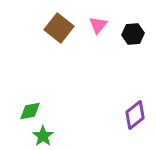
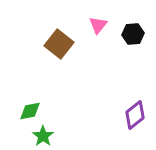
brown square: moved 16 px down
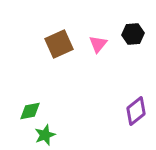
pink triangle: moved 19 px down
brown square: rotated 28 degrees clockwise
purple diamond: moved 1 px right, 4 px up
green star: moved 2 px right, 1 px up; rotated 15 degrees clockwise
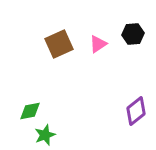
pink triangle: rotated 18 degrees clockwise
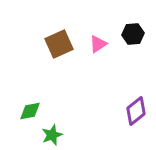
green star: moved 7 px right
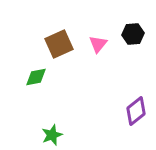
pink triangle: rotated 18 degrees counterclockwise
green diamond: moved 6 px right, 34 px up
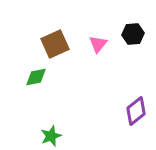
brown square: moved 4 px left
green star: moved 1 px left, 1 px down
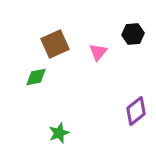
pink triangle: moved 8 px down
green star: moved 8 px right, 3 px up
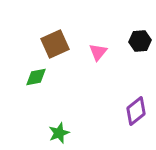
black hexagon: moved 7 px right, 7 px down
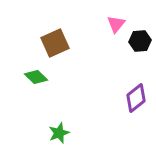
brown square: moved 1 px up
pink triangle: moved 18 px right, 28 px up
green diamond: rotated 55 degrees clockwise
purple diamond: moved 13 px up
